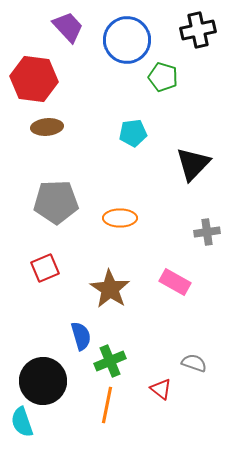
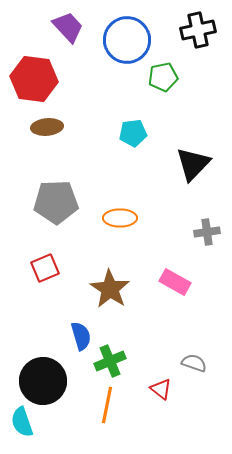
green pentagon: rotated 28 degrees counterclockwise
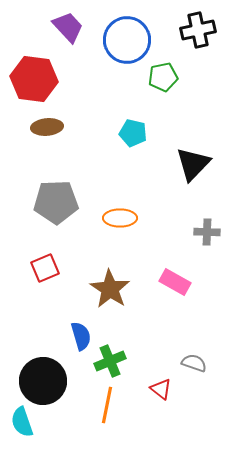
cyan pentagon: rotated 20 degrees clockwise
gray cross: rotated 10 degrees clockwise
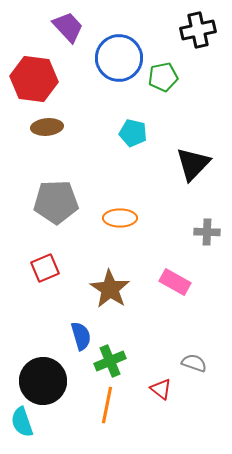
blue circle: moved 8 px left, 18 px down
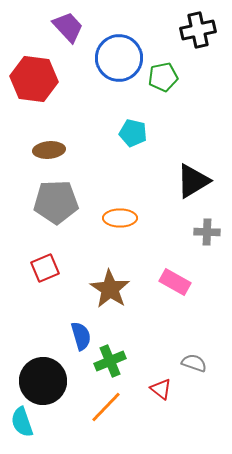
brown ellipse: moved 2 px right, 23 px down
black triangle: moved 17 px down; rotated 15 degrees clockwise
orange line: moved 1 px left, 2 px down; rotated 33 degrees clockwise
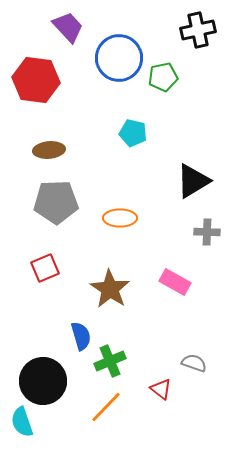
red hexagon: moved 2 px right, 1 px down
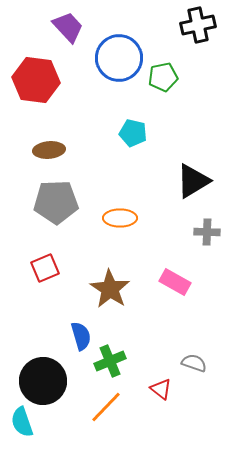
black cross: moved 5 px up
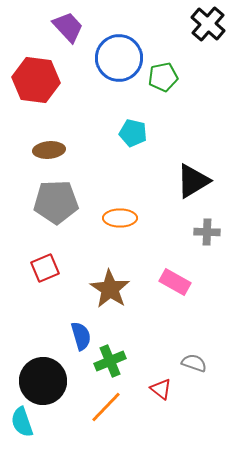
black cross: moved 10 px right, 1 px up; rotated 36 degrees counterclockwise
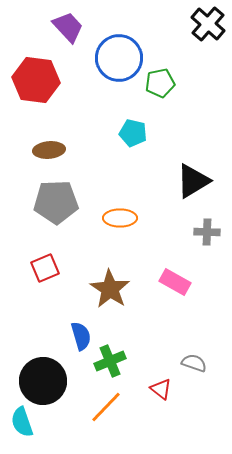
green pentagon: moved 3 px left, 6 px down
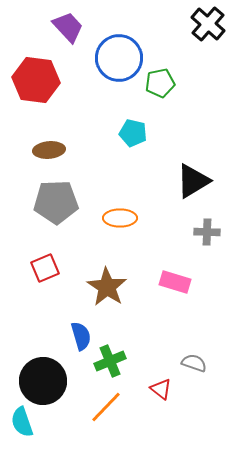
pink rectangle: rotated 12 degrees counterclockwise
brown star: moved 3 px left, 2 px up
